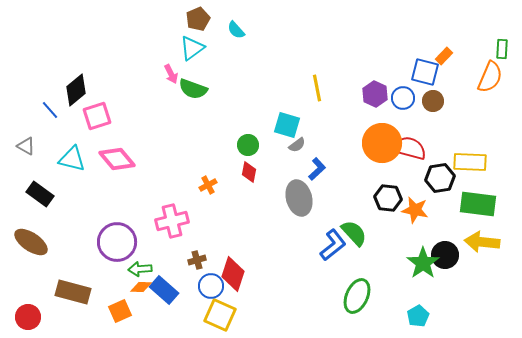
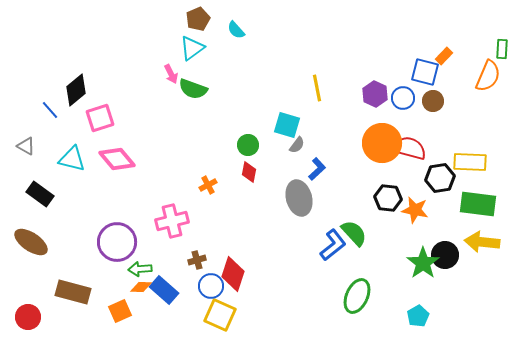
orange semicircle at (490, 77): moved 2 px left, 1 px up
pink square at (97, 116): moved 3 px right, 2 px down
gray semicircle at (297, 145): rotated 18 degrees counterclockwise
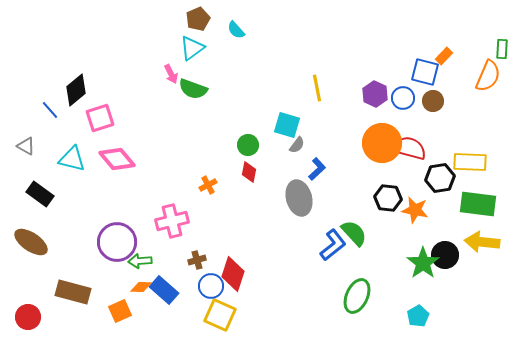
green arrow at (140, 269): moved 8 px up
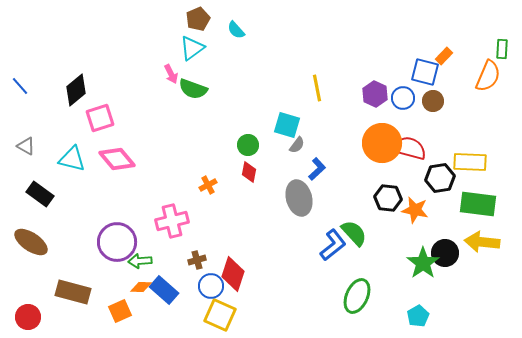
blue line at (50, 110): moved 30 px left, 24 px up
black circle at (445, 255): moved 2 px up
